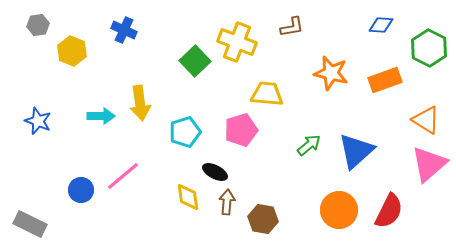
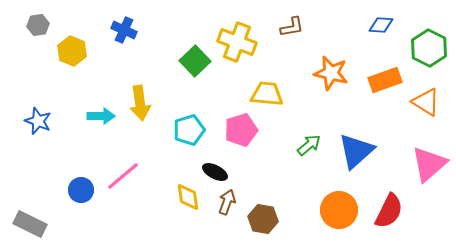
orange triangle: moved 18 px up
cyan pentagon: moved 4 px right, 2 px up
brown arrow: rotated 15 degrees clockwise
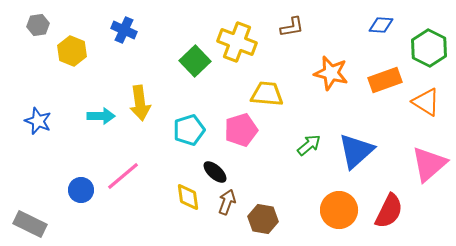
black ellipse: rotated 15 degrees clockwise
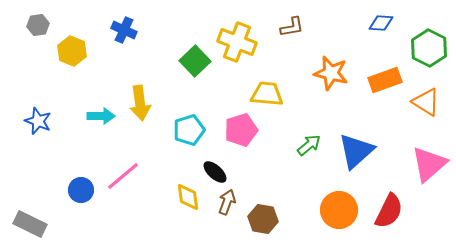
blue diamond: moved 2 px up
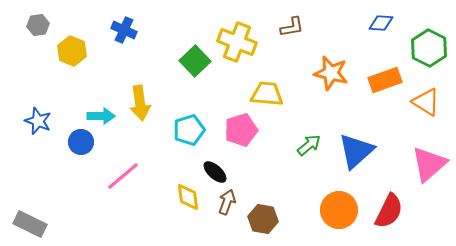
blue circle: moved 48 px up
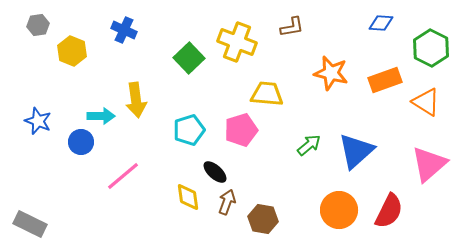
green hexagon: moved 2 px right
green square: moved 6 px left, 3 px up
yellow arrow: moved 4 px left, 3 px up
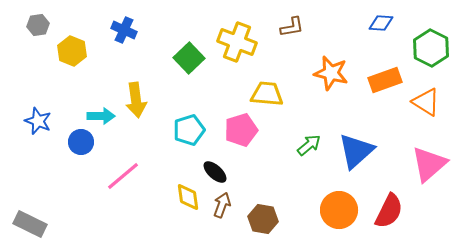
brown arrow: moved 5 px left, 3 px down
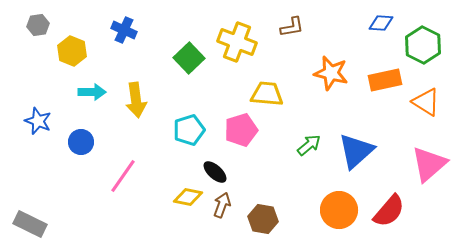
green hexagon: moved 8 px left, 3 px up
orange rectangle: rotated 8 degrees clockwise
cyan arrow: moved 9 px left, 24 px up
pink line: rotated 15 degrees counterclockwise
yellow diamond: rotated 72 degrees counterclockwise
red semicircle: rotated 15 degrees clockwise
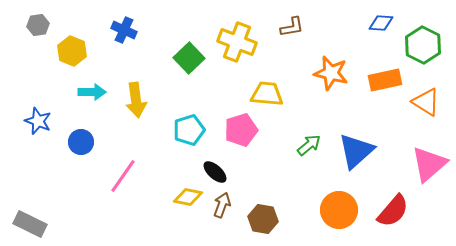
red semicircle: moved 4 px right
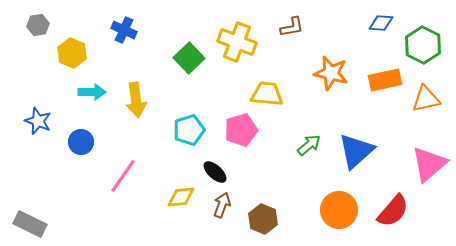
yellow hexagon: moved 2 px down
orange triangle: moved 3 px up; rotated 44 degrees counterclockwise
yellow diamond: moved 7 px left; rotated 16 degrees counterclockwise
brown hexagon: rotated 12 degrees clockwise
